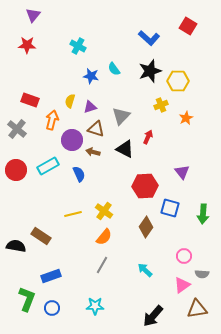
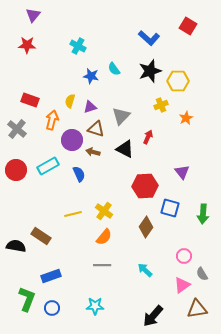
gray line at (102, 265): rotated 60 degrees clockwise
gray semicircle at (202, 274): rotated 56 degrees clockwise
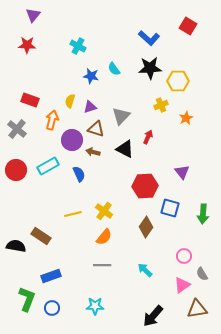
black star at (150, 71): moved 3 px up; rotated 15 degrees clockwise
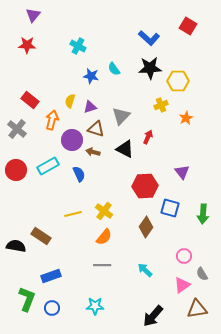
red rectangle at (30, 100): rotated 18 degrees clockwise
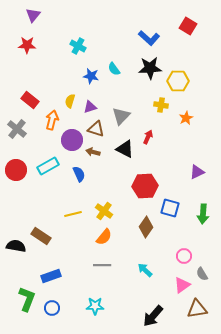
yellow cross at (161, 105): rotated 32 degrees clockwise
purple triangle at (182, 172): moved 15 px right; rotated 42 degrees clockwise
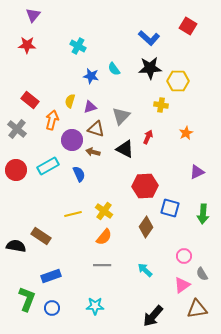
orange star at (186, 118): moved 15 px down
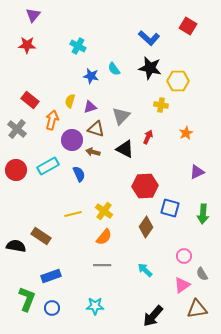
black star at (150, 68): rotated 15 degrees clockwise
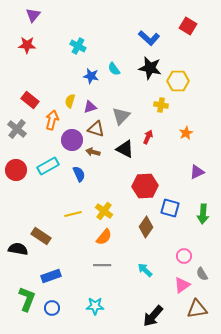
black semicircle at (16, 246): moved 2 px right, 3 px down
